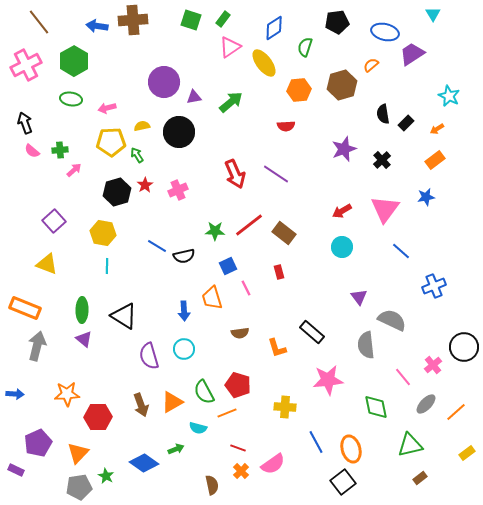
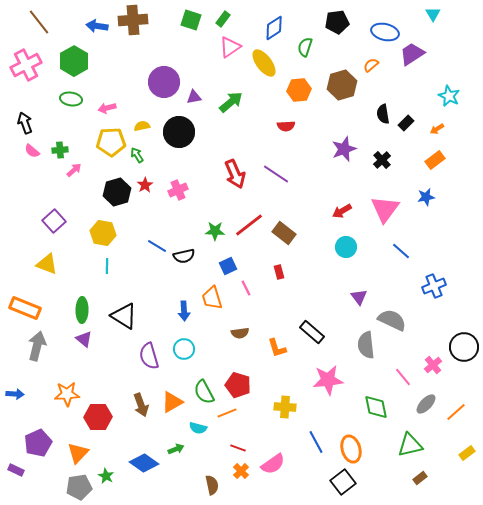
cyan circle at (342, 247): moved 4 px right
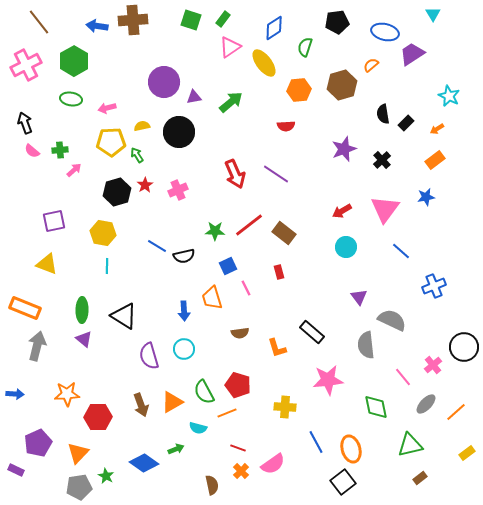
purple square at (54, 221): rotated 30 degrees clockwise
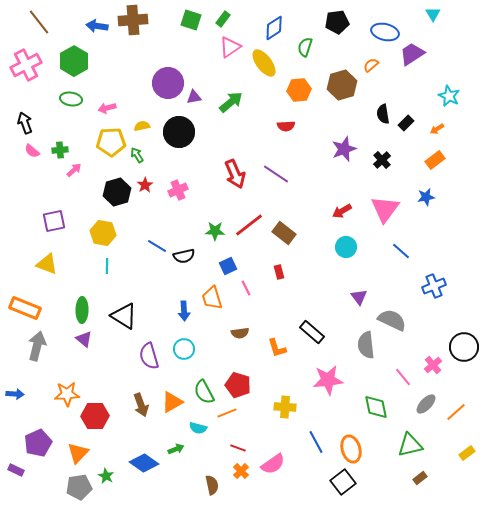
purple circle at (164, 82): moved 4 px right, 1 px down
red hexagon at (98, 417): moved 3 px left, 1 px up
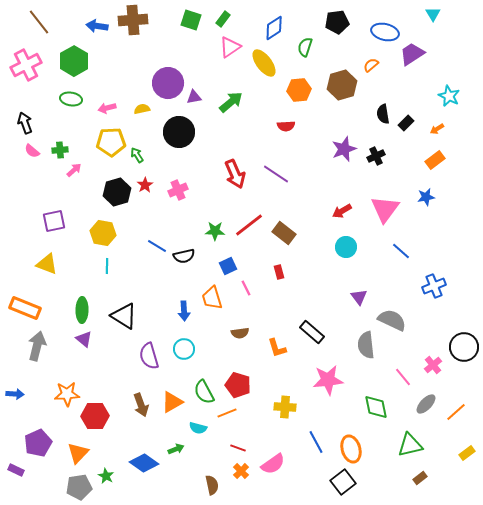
yellow semicircle at (142, 126): moved 17 px up
black cross at (382, 160): moved 6 px left, 4 px up; rotated 18 degrees clockwise
